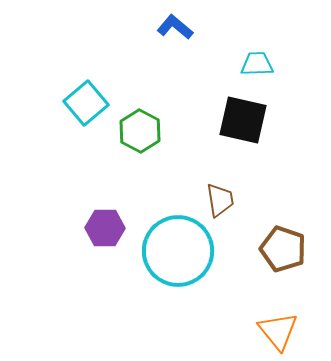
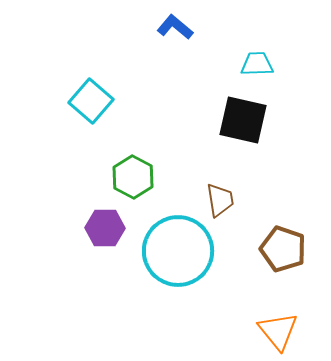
cyan square: moved 5 px right, 2 px up; rotated 9 degrees counterclockwise
green hexagon: moved 7 px left, 46 px down
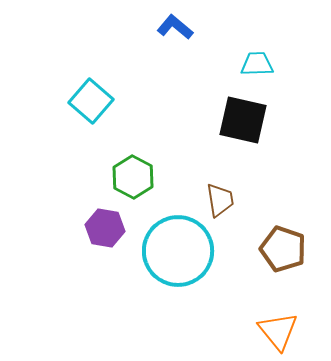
purple hexagon: rotated 9 degrees clockwise
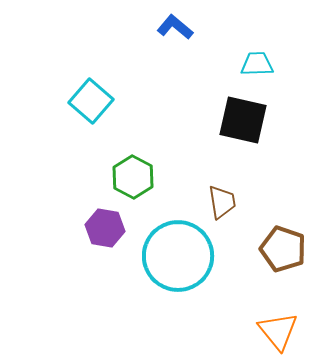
brown trapezoid: moved 2 px right, 2 px down
cyan circle: moved 5 px down
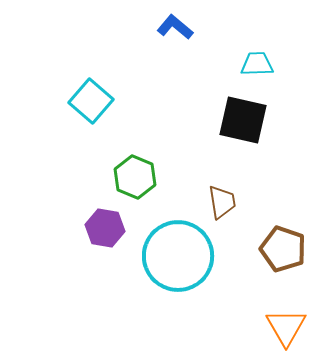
green hexagon: moved 2 px right; rotated 6 degrees counterclockwise
orange triangle: moved 8 px right, 4 px up; rotated 9 degrees clockwise
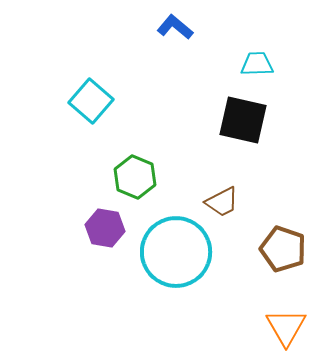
brown trapezoid: rotated 72 degrees clockwise
cyan circle: moved 2 px left, 4 px up
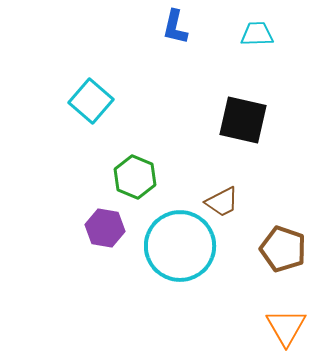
blue L-shape: rotated 117 degrees counterclockwise
cyan trapezoid: moved 30 px up
cyan circle: moved 4 px right, 6 px up
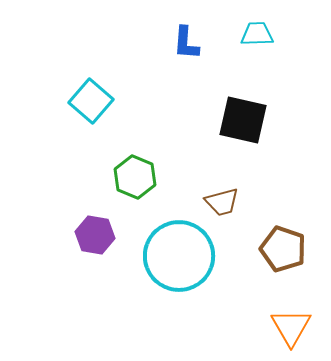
blue L-shape: moved 11 px right, 16 px down; rotated 9 degrees counterclockwise
brown trapezoid: rotated 12 degrees clockwise
purple hexagon: moved 10 px left, 7 px down
cyan circle: moved 1 px left, 10 px down
orange triangle: moved 5 px right
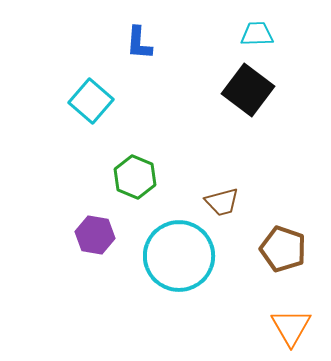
blue L-shape: moved 47 px left
black square: moved 5 px right, 30 px up; rotated 24 degrees clockwise
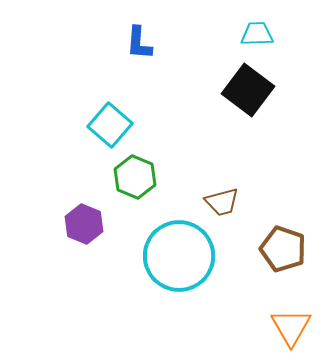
cyan square: moved 19 px right, 24 px down
purple hexagon: moved 11 px left, 11 px up; rotated 12 degrees clockwise
